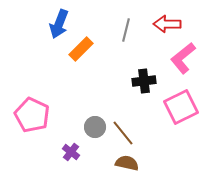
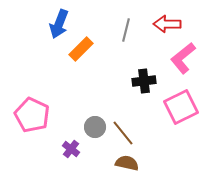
purple cross: moved 3 px up
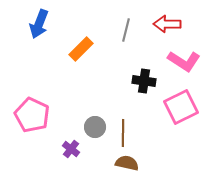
blue arrow: moved 20 px left
pink L-shape: moved 1 px right, 3 px down; rotated 108 degrees counterclockwise
black cross: rotated 15 degrees clockwise
brown line: rotated 40 degrees clockwise
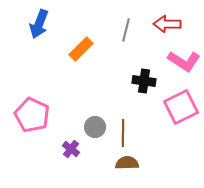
brown semicircle: rotated 15 degrees counterclockwise
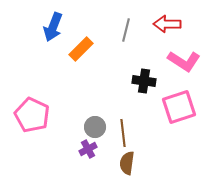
blue arrow: moved 14 px right, 3 px down
pink square: moved 2 px left; rotated 8 degrees clockwise
brown line: rotated 8 degrees counterclockwise
purple cross: moved 17 px right; rotated 24 degrees clockwise
brown semicircle: rotated 80 degrees counterclockwise
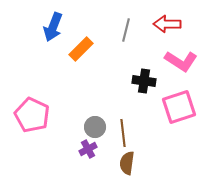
pink L-shape: moved 3 px left
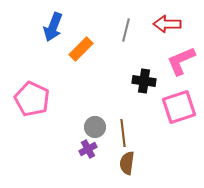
pink L-shape: rotated 124 degrees clockwise
pink pentagon: moved 16 px up
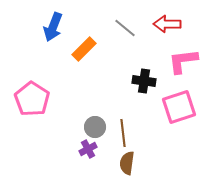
gray line: moved 1 px left, 2 px up; rotated 65 degrees counterclockwise
orange rectangle: moved 3 px right
pink L-shape: moved 2 px right; rotated 16 degrees clockwise
pink pentagon: rotated 8 degrees clockwise
